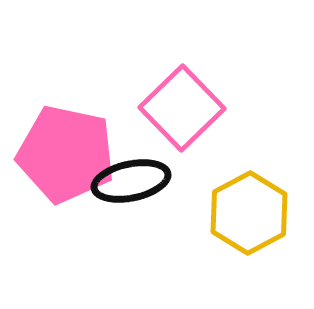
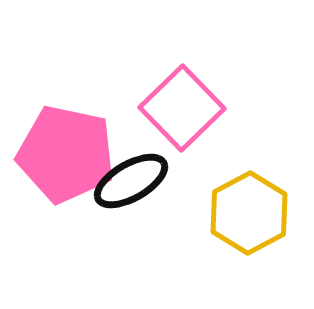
black ellipse: rotated 18 degrees counterclockwise
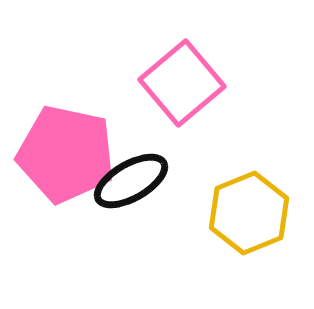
pink square: moved 25 px up; rotated 4 degrees clockwise
yellow hexagon: rotated 6 degrees clockwise
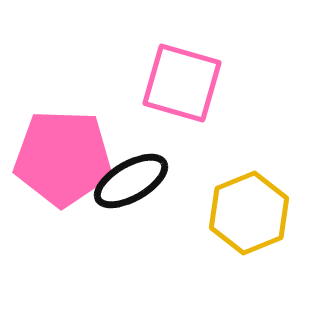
pink square: rotated 34 degrees counterclockwise
pink pentagon: moved 3 px left, 4 px down; rotated 10 degrees counterclockwise
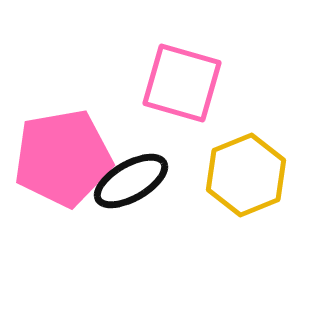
pink pentagon: rotated 12 degrees counterclockwise
yellow hexagon: moved 3 px left, 38 px up
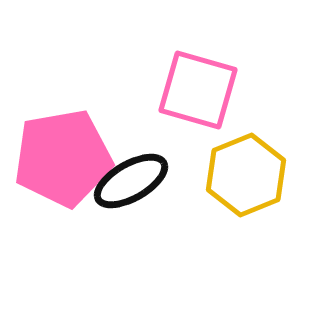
pink square: moved 16 px right, 7 px down
